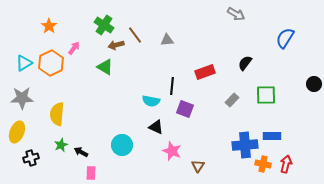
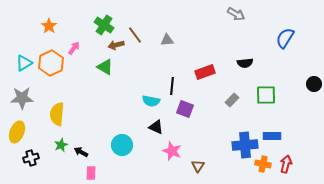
black semicircle: rotated 133 degrees counterclockwise
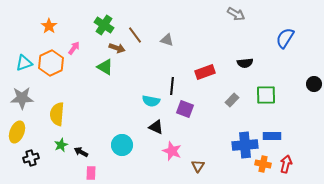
gray triangle: rotated 24 degrees clockwise
brown arrow: moved 1 px right, 3 px down; rotated 147 degrees counterclockwise
cyan triangle: rotated 12 degrees clockwise
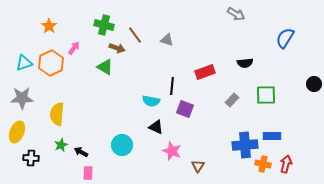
green cross: rotated 18 degrees counterclockwise
black cross: rotated 21 degrees clockwise
pink rectangle: moved 3 px left
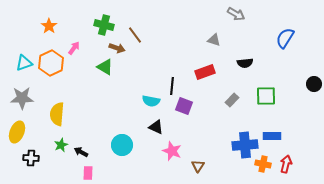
gray triangle: moved 47 px right
green square: moved 1 px down
purple square: moved 1 px left, 3 px up
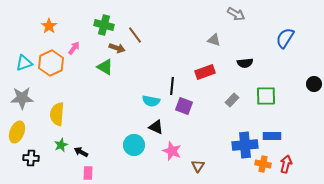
cyan circle: moved 12 px right
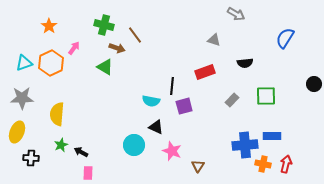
purple square: rotated 36 degrees counterclockwise
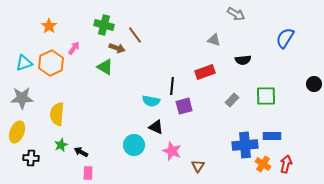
black semicircle: moved 2 px left, 3 px up
orange cross: rotated 21 degrees clockwise
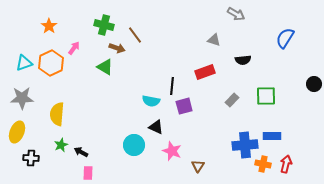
orange cross: rotated 21 degrees counterclockwise
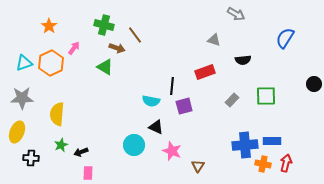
blue rectangle: moved 5 px down
black arrow: rotated 48 degrees counterclockwise
red arrow: moved 1 px up
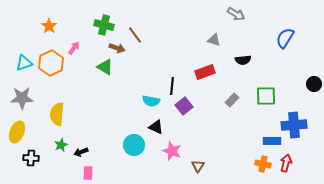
purple square: rotated 24 degrees counterclockwise
blue cross: moved 49 px right, 20 px up
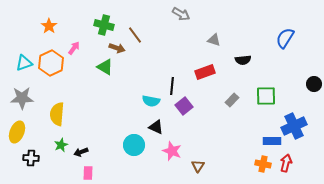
gray arrow: moved 55 px left
blue cross: moved 1 px down; rotated 20 degrees counterclockwise
